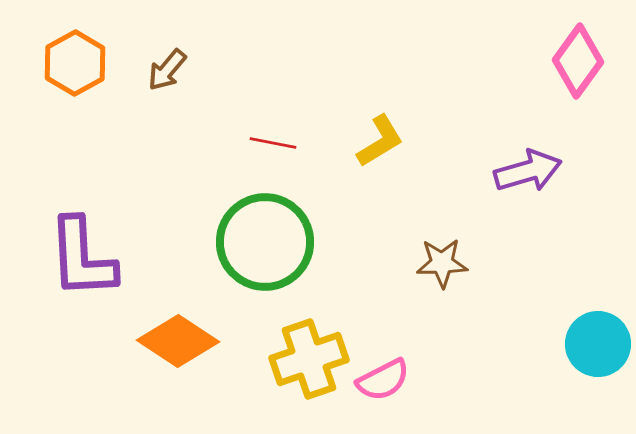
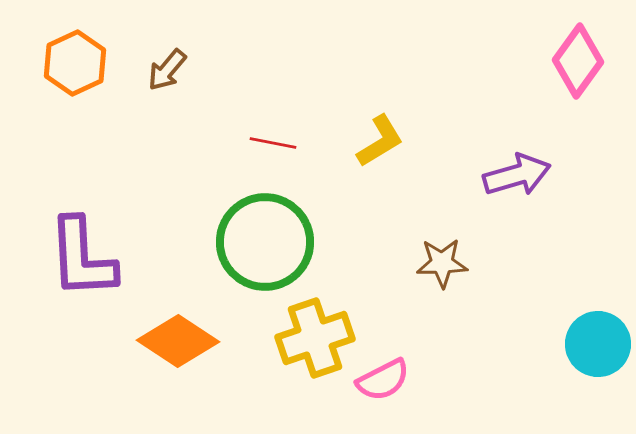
orange hexagon: rotated 4 degrees clockwise
purple arrow: moved 11 px left, 4 px down
yellow cross: moved 6 px right, 21 px up
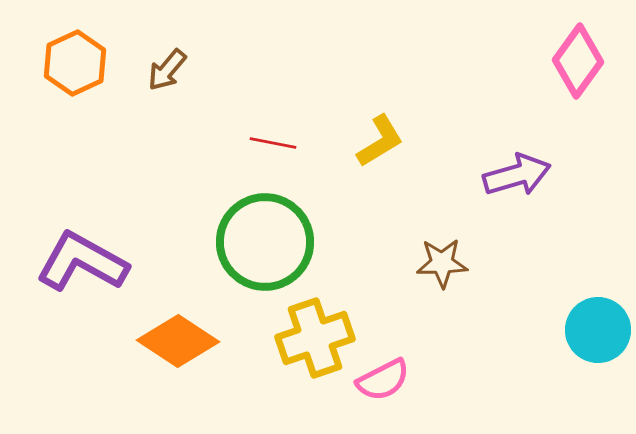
purple L-shape: moved 4 px down; rotated 122 degrees clockwise
cyan circle: moved 14 px up
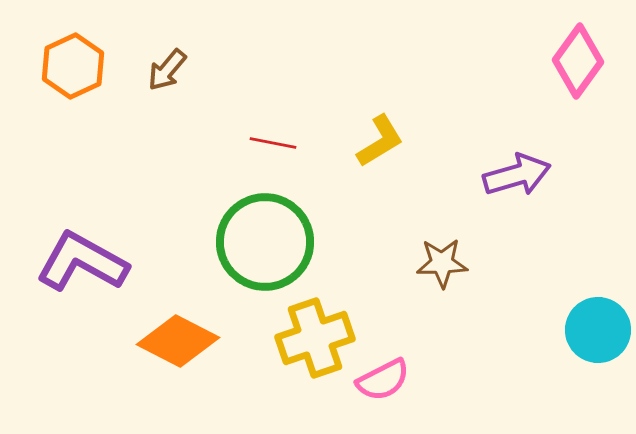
orange hexagon: moved 2 px left, 3 px down
orange diamond: rotated 6 degrees counterclockwise
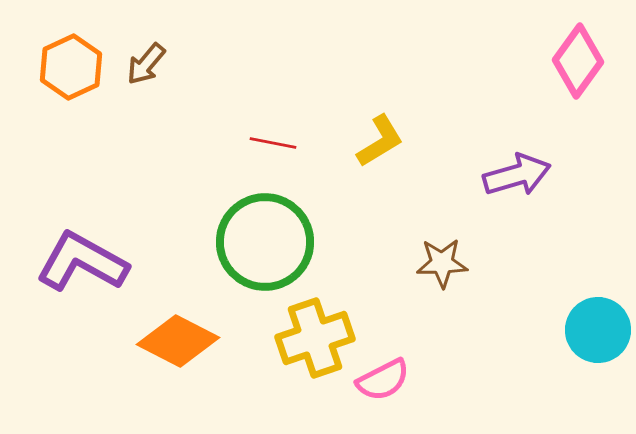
orange hexagon: moved 2 px left, 1 px down
brown arrow: moved 21 px left, 6 px up
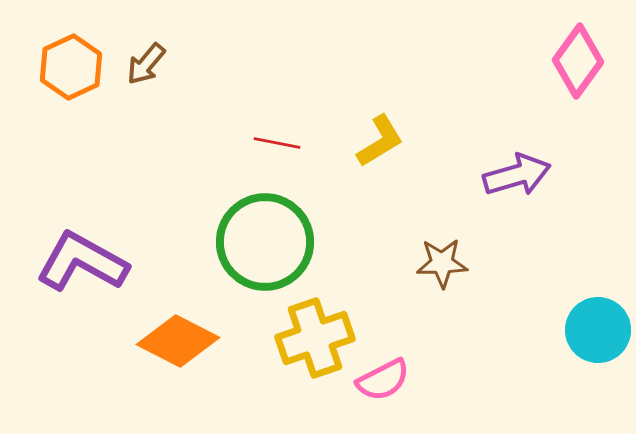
red line: moved 4 px right
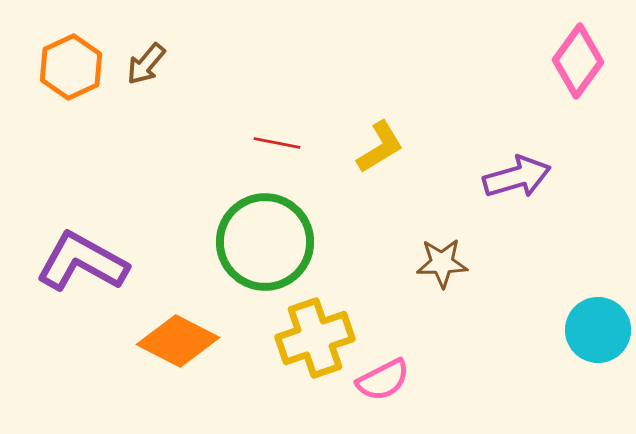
yellow L-shape: moved 6 px down
purple arrow: moved 2 px down
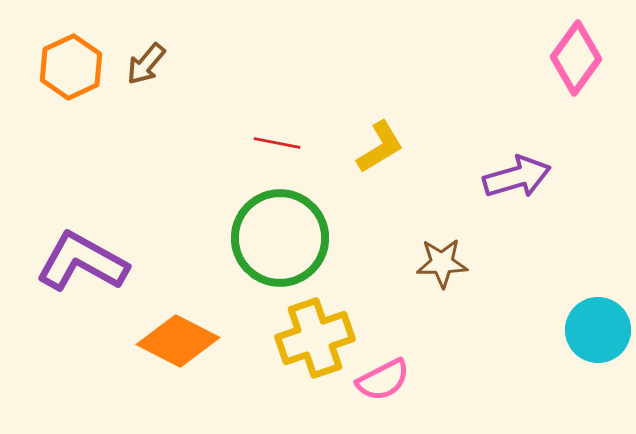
pink diamond: moved 2 px left, 3 px up
green circle: moved 15 px right, 4 px up
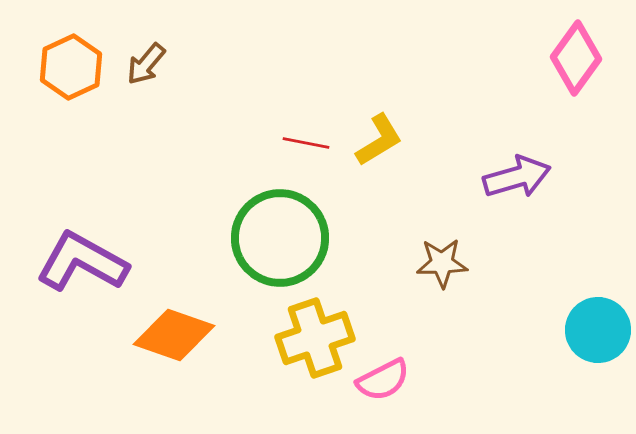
red line: moved 29 px right
yellow L-shape: moved 1 px left, 7 px up
orange diamond: moved 4 px left, 6 px up; rotated 8 degrees counterclockwise
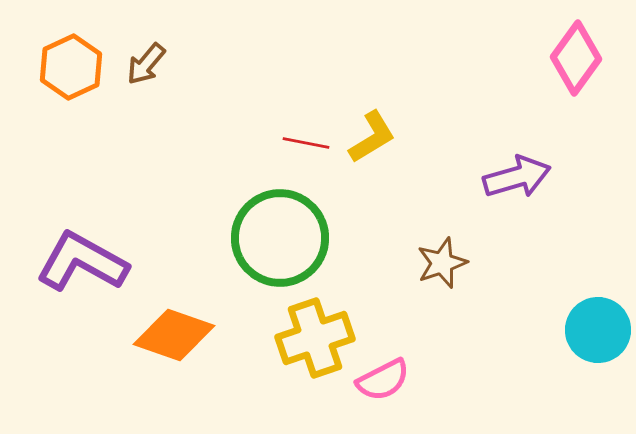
yellow L-shape: moved 7 px left, 3 px up
brown star: rotated 18 degrees counterclockwise
